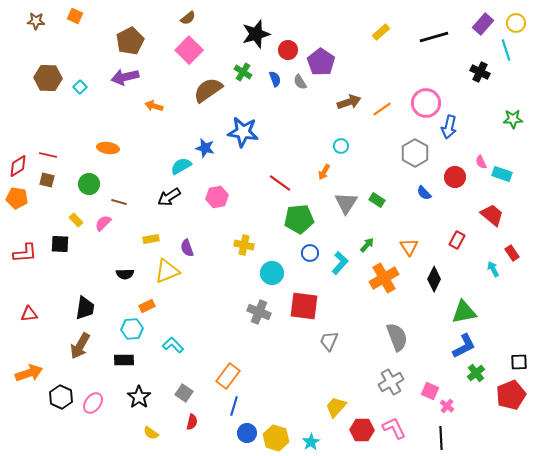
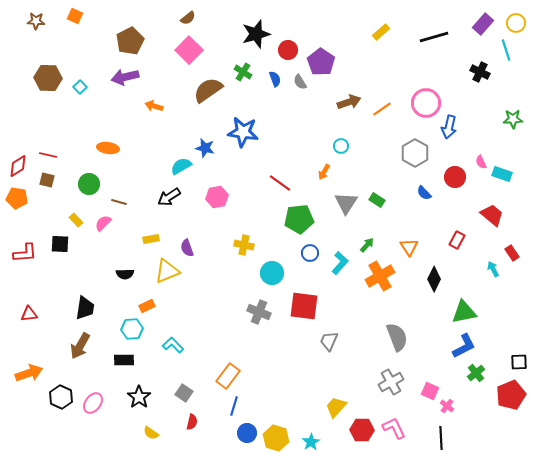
orange cross at (384, 278): moved 4 px left, 2 px up
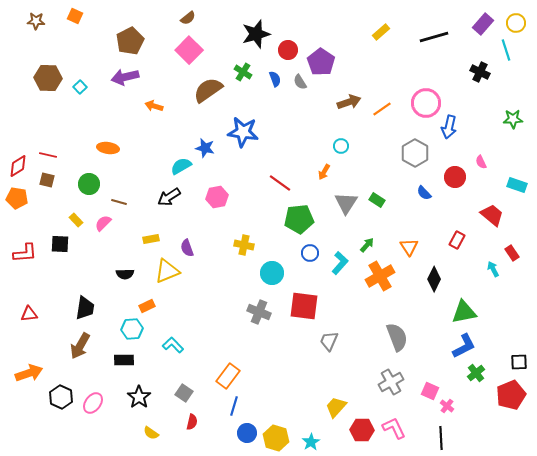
cyan rectangle at (502, 174): moved 15 px right, 11 px down
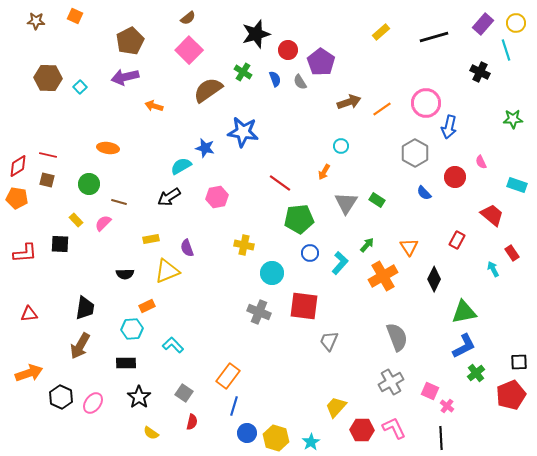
orange cross at (380, 276): moved 3 px right
black rectangle at (124, 360): moved 2 px right, 3 px down
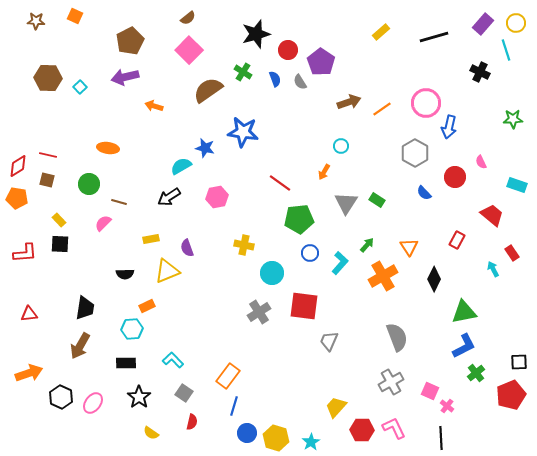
yellow rectangle at (76, 220): moved 17 px left
gray cross at (259, 312): rotated 35 degrees clockwise
cyan L-shape at (173, 345): moved 15 px down
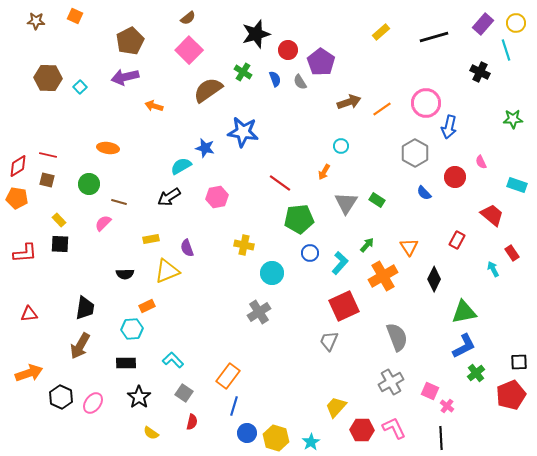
red square at (304, 306): moved 40 px right; rotated 32 degrees counterclockwise
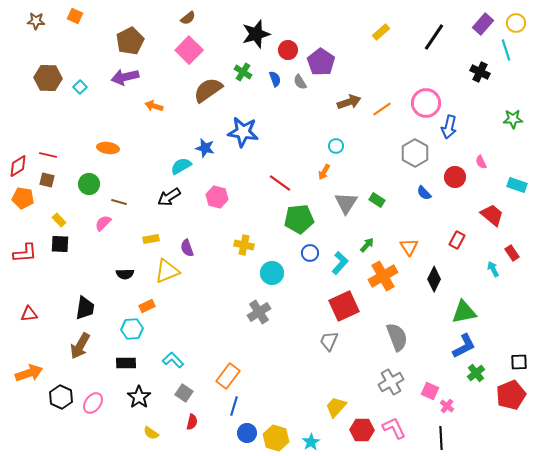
black line at (434, 37): rotated 40 degrees counterclockwise
cyan circle at (341, 146): moved 5 px left
pink hexagon at (217, 197): rotated 25 degrees clockwise
orange pentagon at (17, 198): moved 6 px right
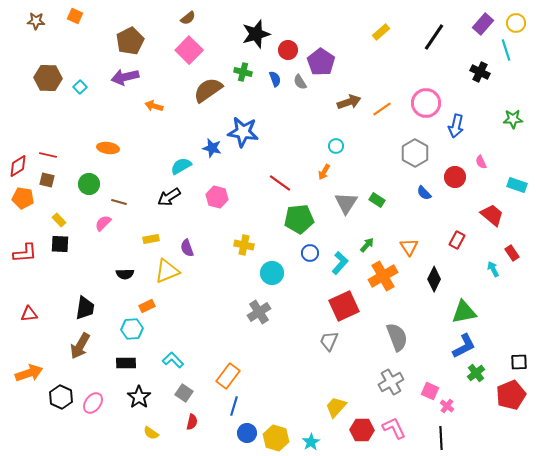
green cross at (243, 72): rotated 18 degrees counterclockwise
blue arrow at (449, 127): moved 7 px right, 1 px up
blue star at (205, 148): moved 7 px right
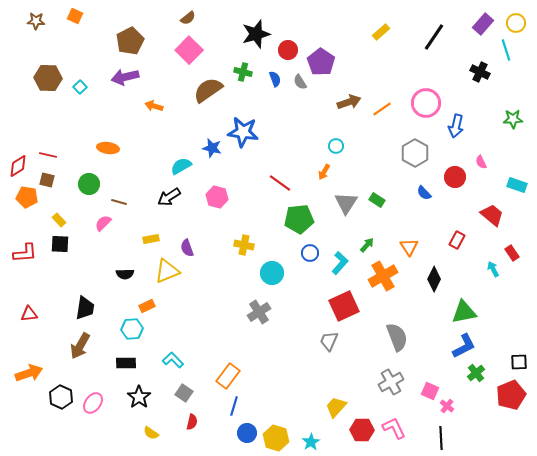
orange pentagon at (23, 198): moved 4 px right, 1 px up
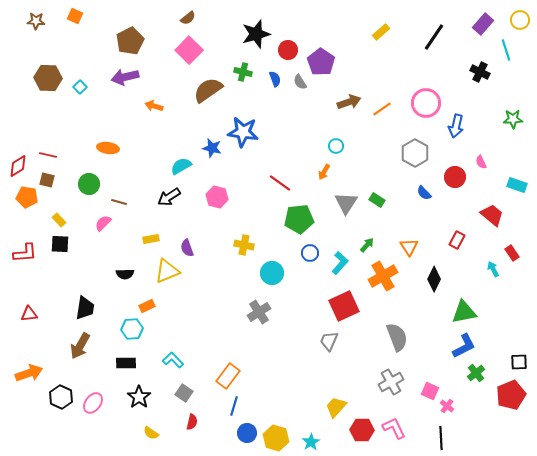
yellow circle at (516, 23): moved 4 px right, 3 px up
